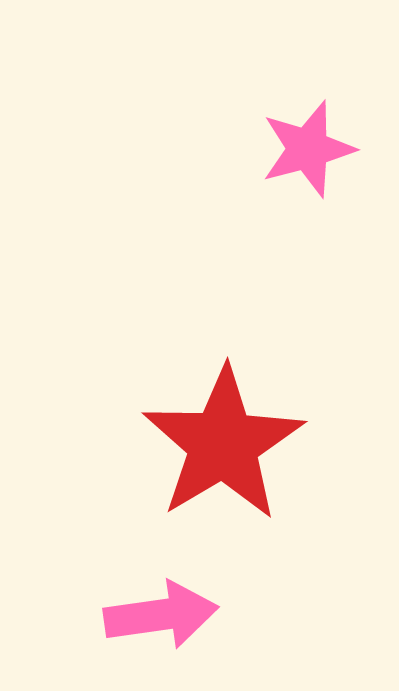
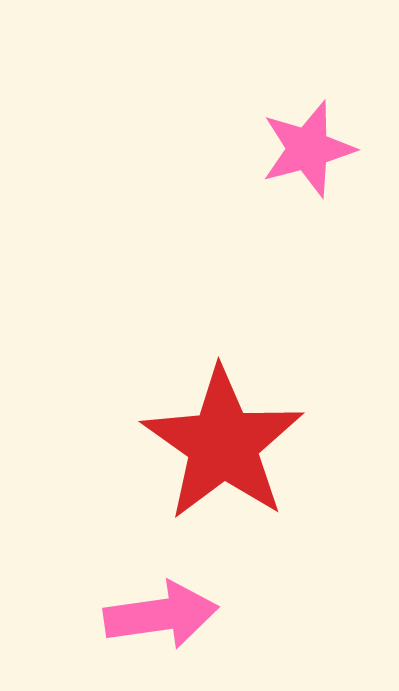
red star: rotated 6 degrees counterclockwise
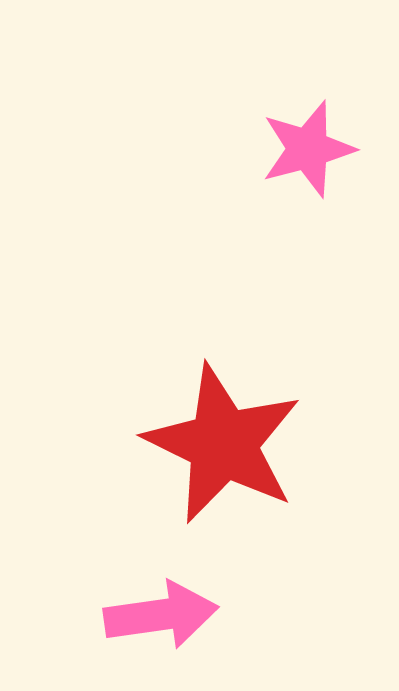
red star: rotated 9 degrees counterclockwise
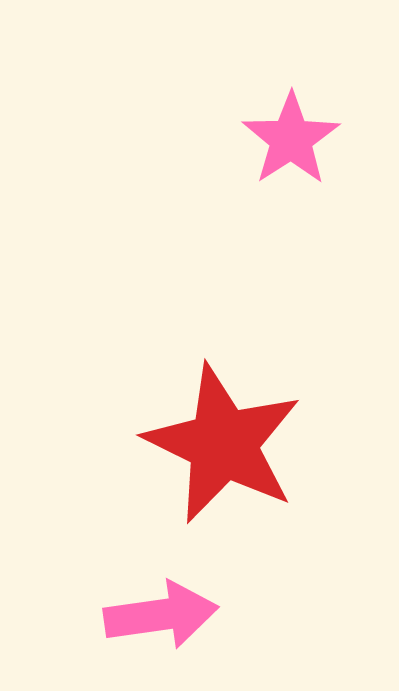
pink star: moved 17 px left, 10 px up; rotated 18 degrees counterclockwise
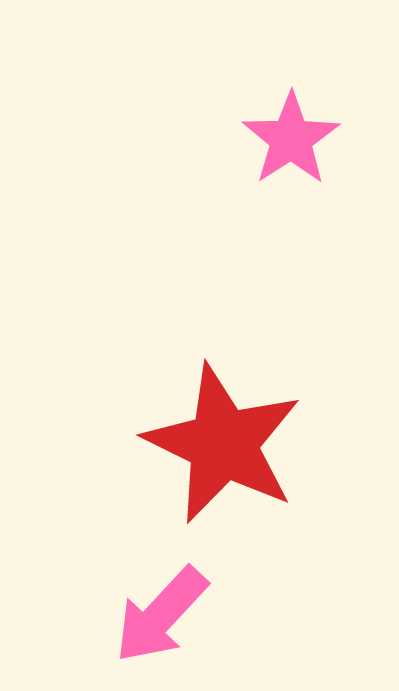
pink arrow: rotated 141 degrees clockwise
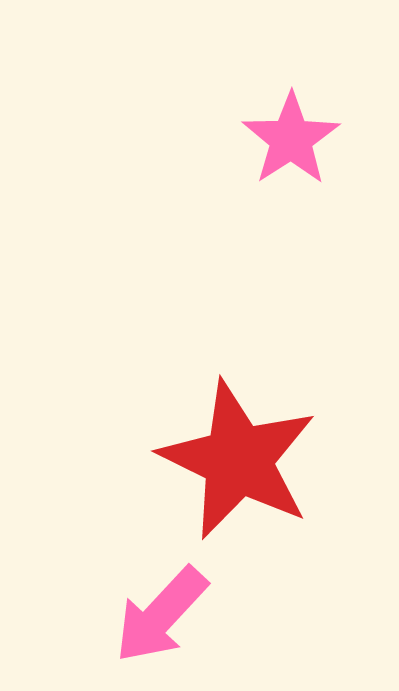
red star: moved 15 px right, 16 px down
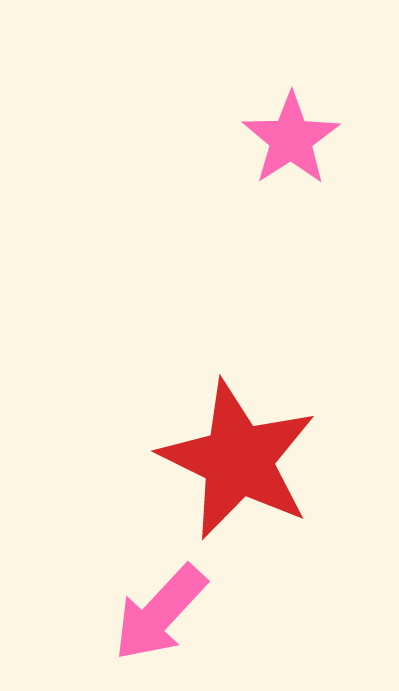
pink arrow: moved 1 px left, 2 px up
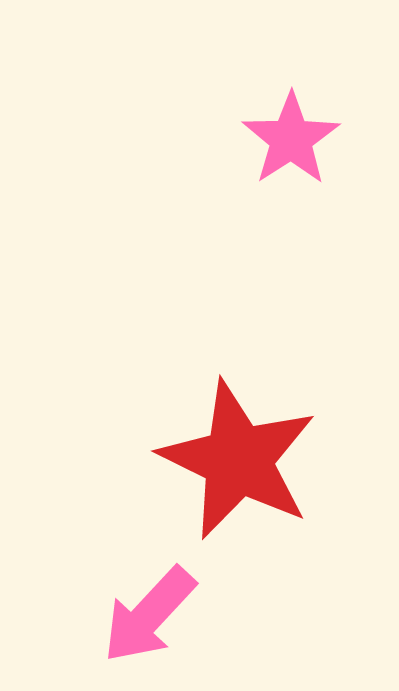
pink arrow: moved 11 px left, 2 px down
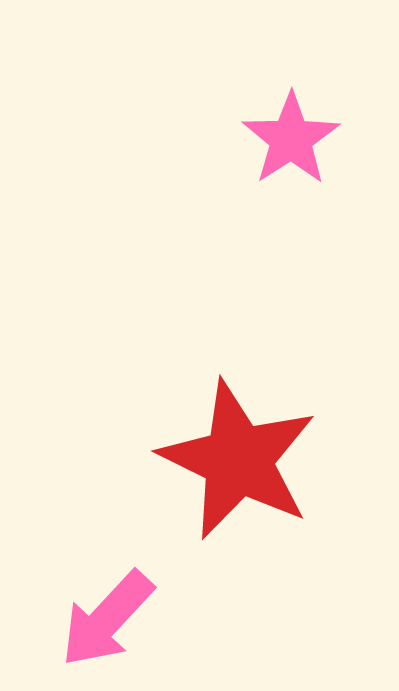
pink arrow: moved 42 px left, 4 px down
